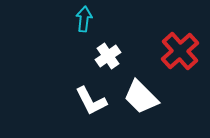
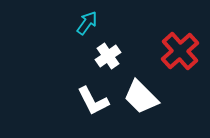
cyan arrow: moved 3 px right, 4 px down; rotated 30 degrees clockwise
white L-shape: moved 2 px right
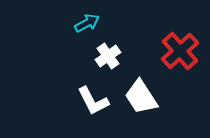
cyan arrow: rotated 25 degrees clockwise
white trapezoid: rotated 12 degrees clockwise
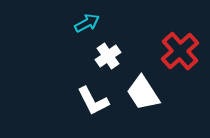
white trapezoid: moved 2 px right, 4 px up
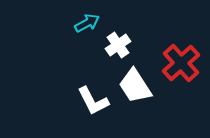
red cross: moved 1 px right, 12 px down
white cross: moved 10 px right, 11 px up
white trapezoid: moved 8 px left, 7 px up
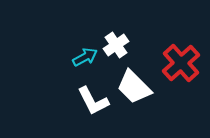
cyan arrow: moved 2 px left, 34 px down
white cross: moved 2 px left
white trapezoid: moved 1 px left, 1 px down; rotated 12 degrees counterclockwise
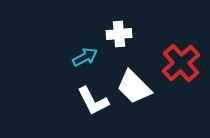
white cross: moved 3 px right, 11 px up; rotated 30 degrees clockwise
